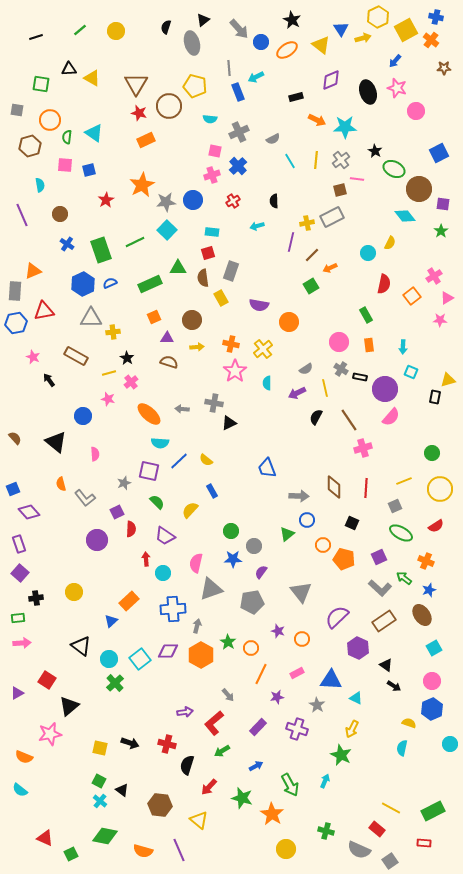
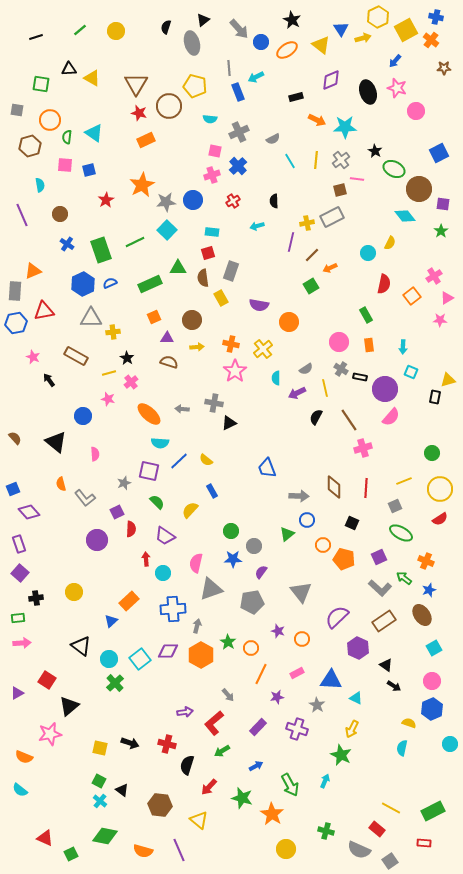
cyan semicircle at (267, 383): moved 9 px right, 5 px up
red semicircle at (436, 526): moved 4 px right, 7 px up
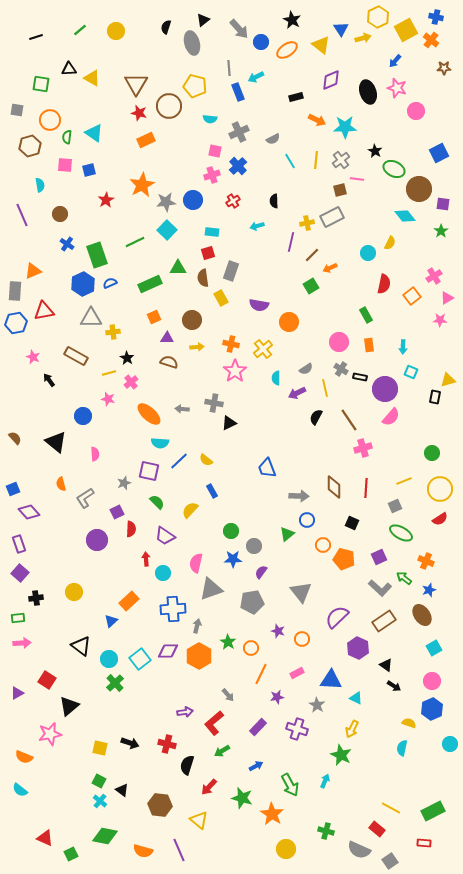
green rectangle at (101, 250): moved 4 px left, 5 px down
gray L-shape at (85, 498): rotated 95 degrees clockwise
orange hexagon at (201, 655): moved 2 px left, 1 px down
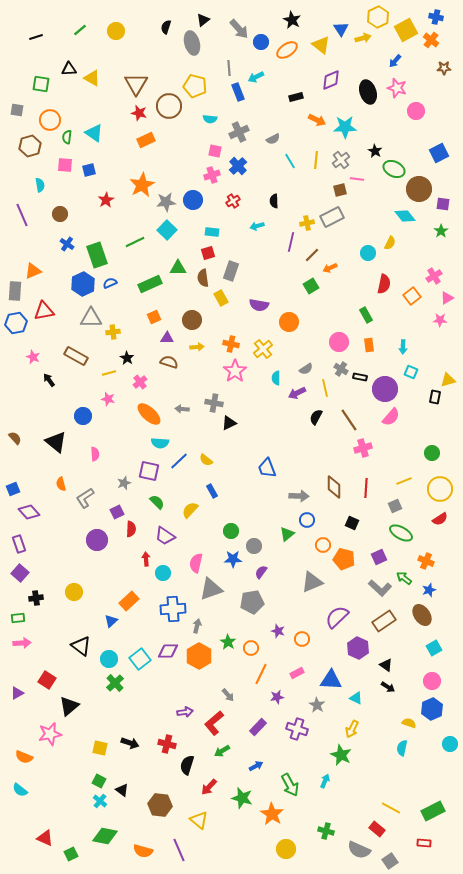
pink cross at (131, 382): moved 9 px right
gray triangle at (301, 592): moved 11 px right, 10 px up; rotated 45 degrees clockwise
black arrow at (394, 686): moved 6 px left, 1 px down
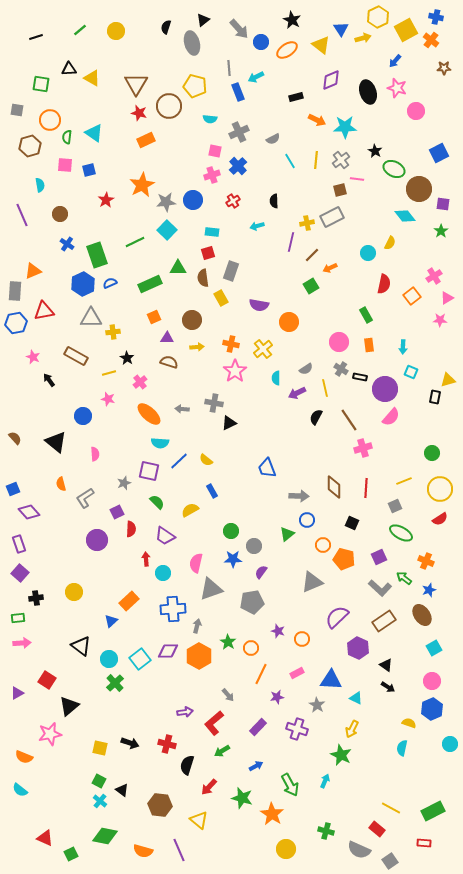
yellow semicircle at (190, 510): rotated 18 degrees clockwise
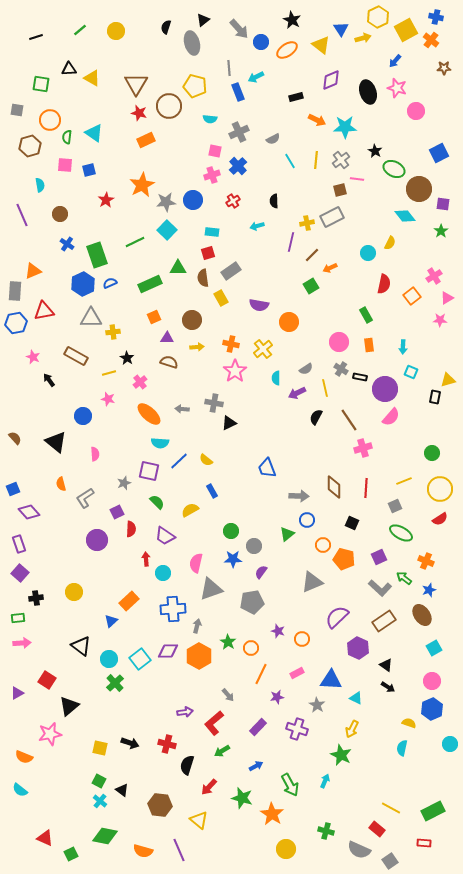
gray rectangle at (231, 271): rotated 36 degrees clockwise
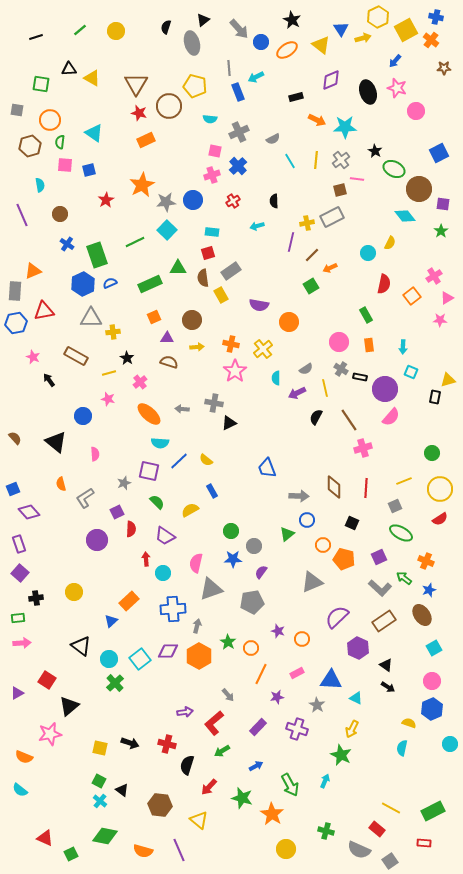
green semicircle at (67, 137): moved 7 px left, 5 px down
yellow rectangle at (221, 298): moved 3 px up
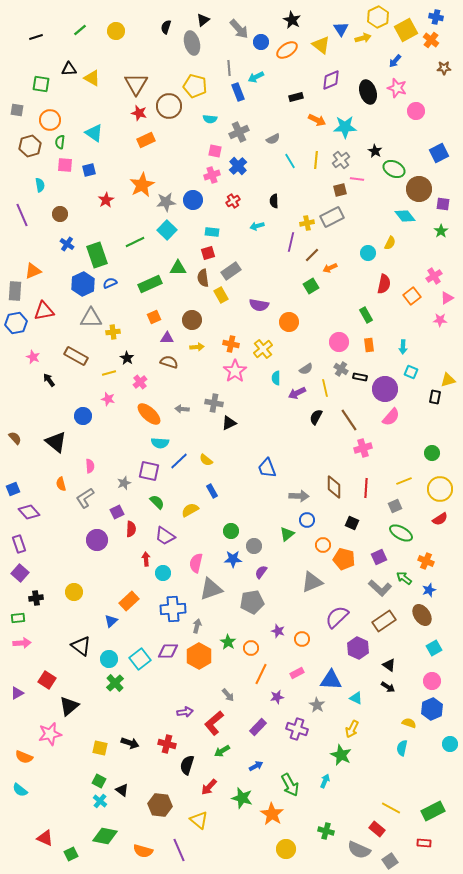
pink semicircle at (95, 454): moved 5 px left, 12 px down
black triangle at (386, 665): moved 3 px right
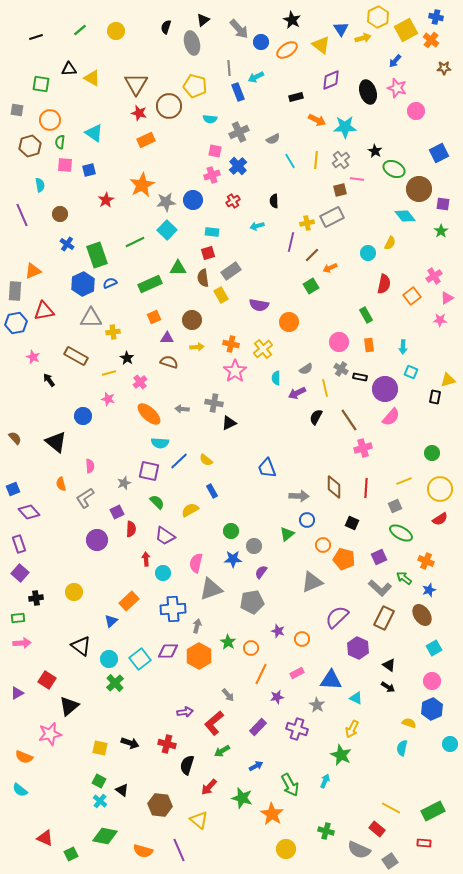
brown rectangle at (384, 621): moved 3 px up; rotated 30 degrees counterclockwise
